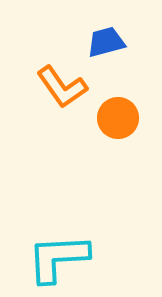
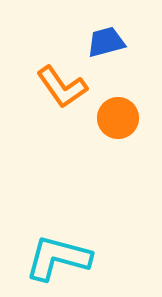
cyan L-shape: rotated 18 degrees clockwise
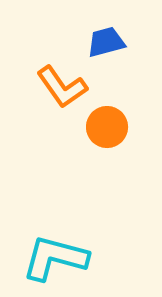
orange circle: moved 11 px left, 9 px down
cyan L-shape: moved 3 px left
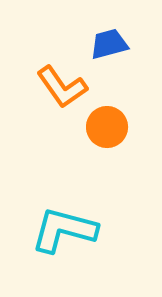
blue trapezoid: moved 3 px right, 2 px down
cyan L-shape: moved 9 px right, 28 px up
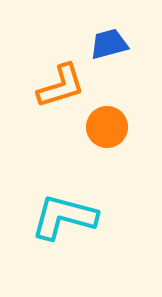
orange L-shape: moved 1 px left, 1 px up; rotated 72 degrees counterclockwise
cyan L-shape: moved 13 px up
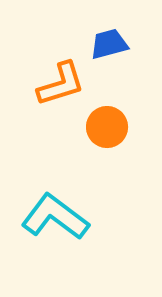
orange L-shape: moved 2 px up
cyan L-shape: moved 9 px left; rotated 22 degrees clockwise
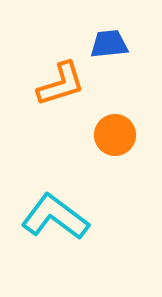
blue trapezoid: rotated 9 degrees clockwise
orange circle: moved 8 px right, 8 px down
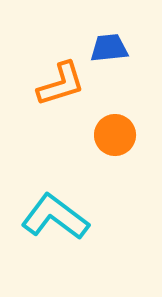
blue trapezoid: moved 4 px down
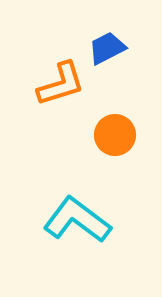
blue trapezoid: moved 2 px left; rotated 21 degrees counterclockwise
cyan L-shape: moved 22 px right, 3 px down
